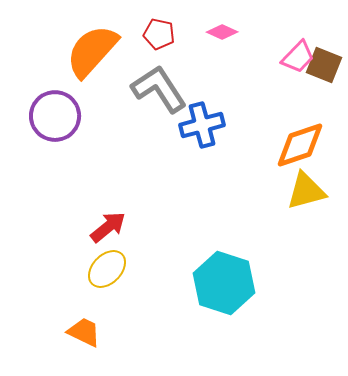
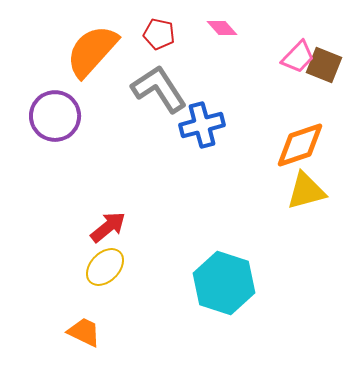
pink diamond: moved 4 px up; rotated 24 degrees clockwise
yellow ellipse: moved 2 px left, 2 px up
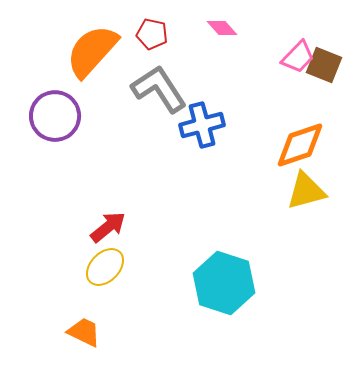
red pentagon: moved 7 px left
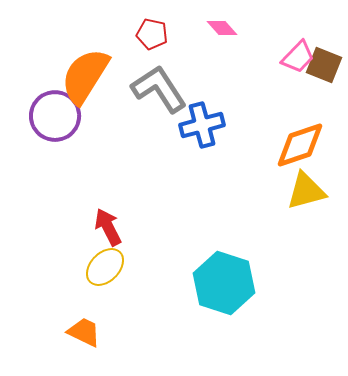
orange semicircle: moved 7 px left, 25 px down; rotated 10 degrees counterclockwise
red arrow: rotated 78 degrees counterclockwise
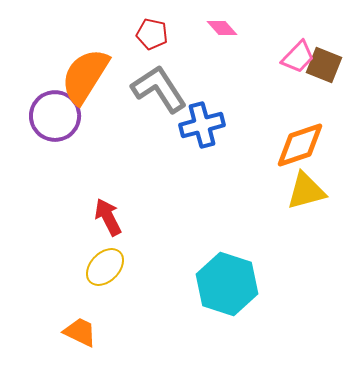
red arrow: moved 10 px up
cyan hexagon: moved 3 px right, 1 px down
orange trapezoid: moved 4 px left
